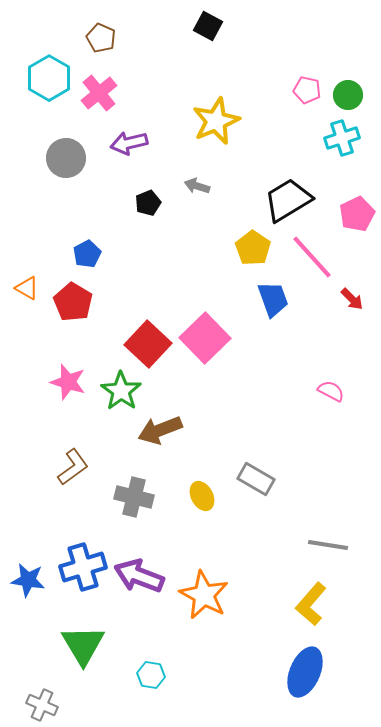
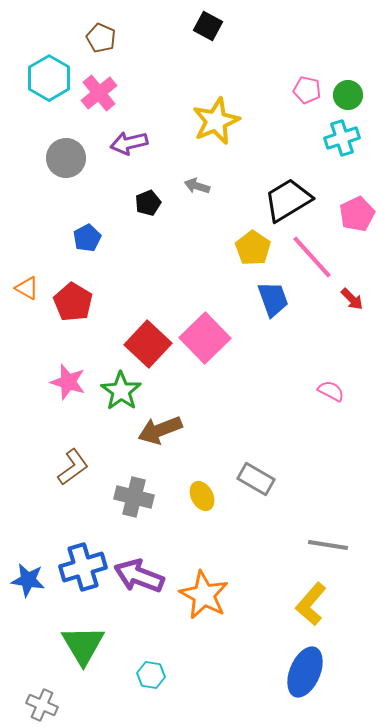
blue pentagon at (87, 254): moved 16 px up
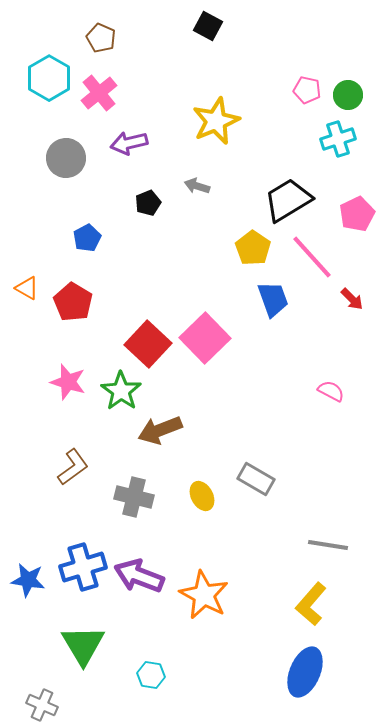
cyan cross at (342, 138): moved 4 px left, 1 px down
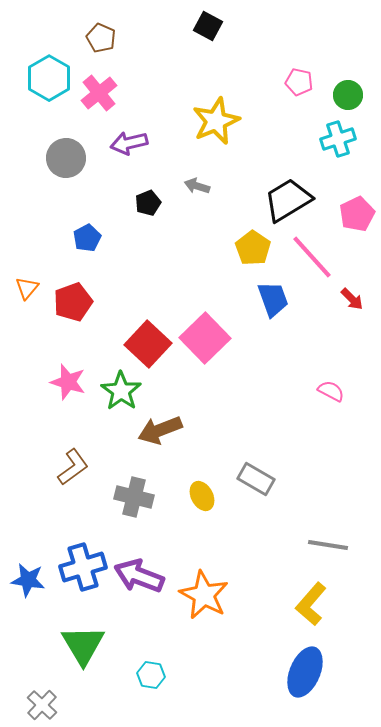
pink pentagon at (307, 90): moved 8 px left, 8 px up
orange triangle at (27, 288): rotated 40 degrees clockwise
red pentagon at (73, 302): rotated 21 degrees clockwise
gray cross at (42, 705): rotated 20 degrees clockwise
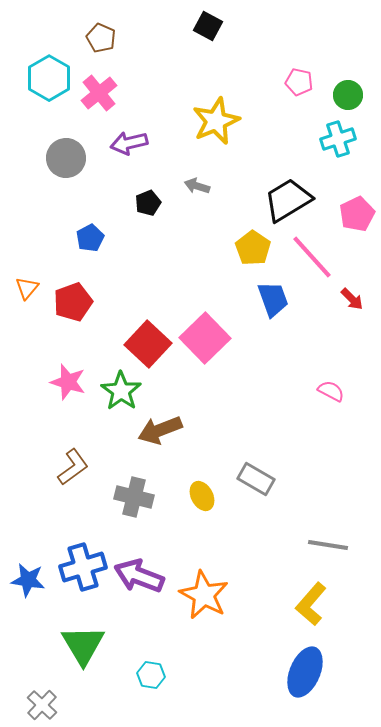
blue pentagon at (87, 238): moved 3 px right
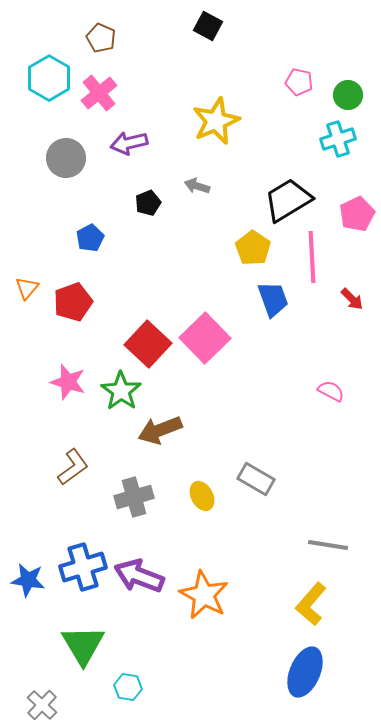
pink line at (312, 257): rotated 39 degrees clockwise
gray cross at (134, 497): rotated 30 degrees counterclockwise
cyan hexagon at (151, 675): moved 23 px left, 12 px down
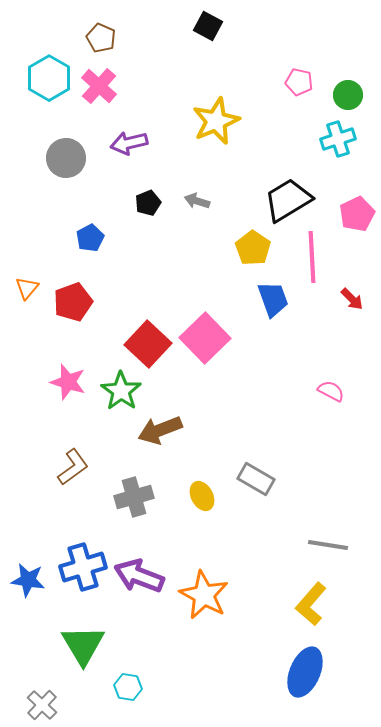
pink cross at (99, 93): moved 7 px up; rotated 9 degrees counterclockwise
gray arrow at (197, 186): moved 15 px down
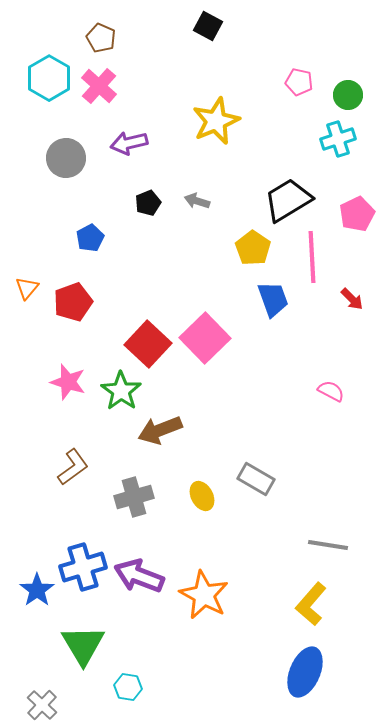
blue star at (28, 580): moved 9 px right, 10 px down; rotated 28 degrees clockwise
